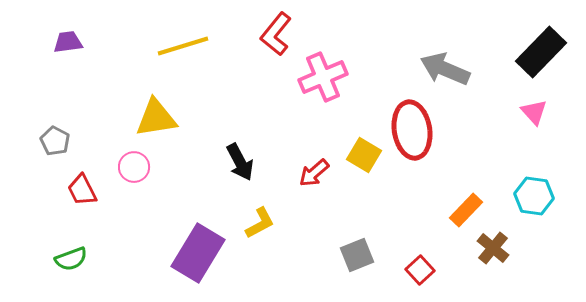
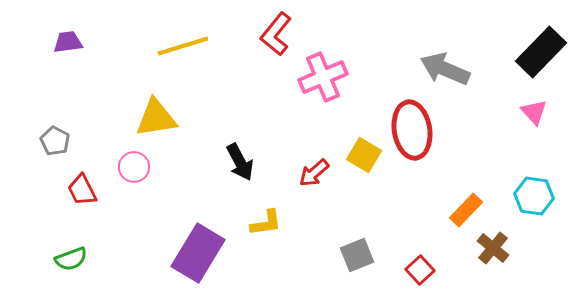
yellow L-shape: moved 6 px right; rotated 20 degrees clockwise
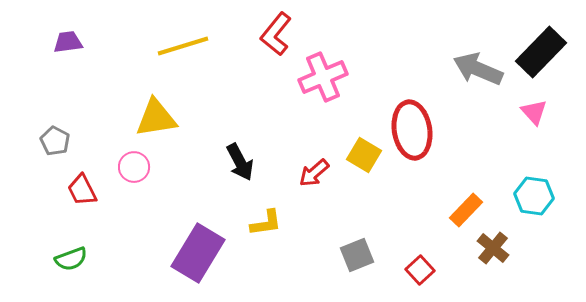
gray arrow: moved 33 px right
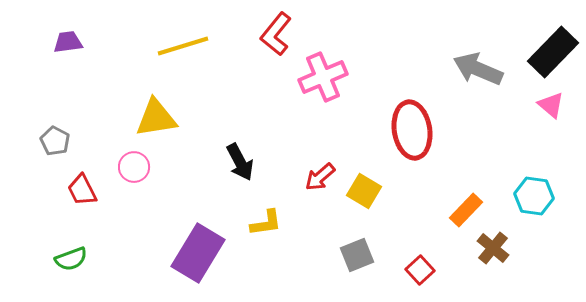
black rectangle: moved 12 px right
pink triangle: moved 17 px right, 7 px up; rotated 8 degrees counterclockwise
yellow square: moved 36 px down
red arrow: moved 6 px right, 4 px down
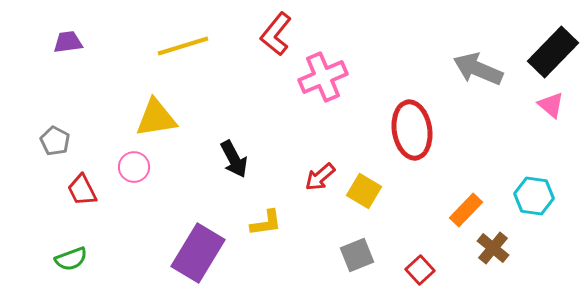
black arrow: moved 6 px left, 3 px up
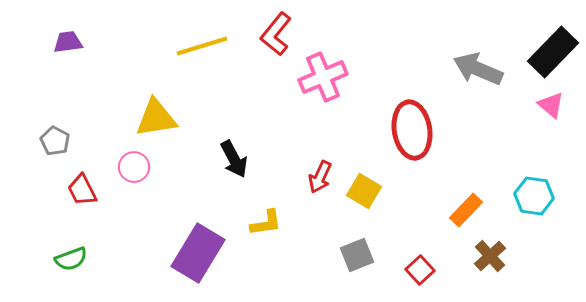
yellow line: moved 19 px right
red arrow: rotated 24 degrees counterclockwise
brown cross: moved 3 px left, 8 px down; rotated 8 degrees clockwise
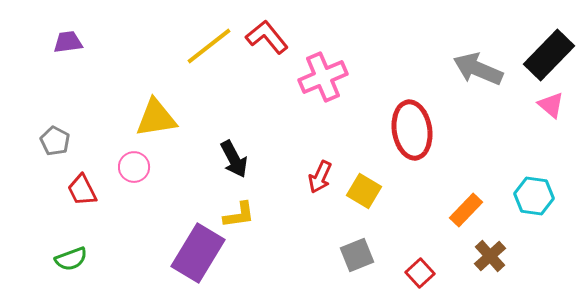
red L-shape: moved 9 px left, 3 px down; rotated 102 degrees clockwise
yellow line: moved 7 px right; rotated 21 degrees counterclockwise
black rectangle: moved 4 px left, 3 px down
yellow L-shape: moved 27 px left, 8 px up
red square: moved 3 px down
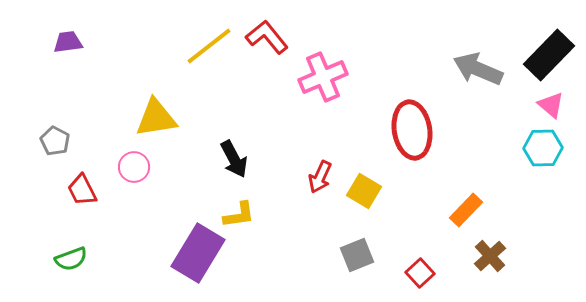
cyan hexagon: moved 9 px right, 48 px up; rotated 9 degrees counterclockwise
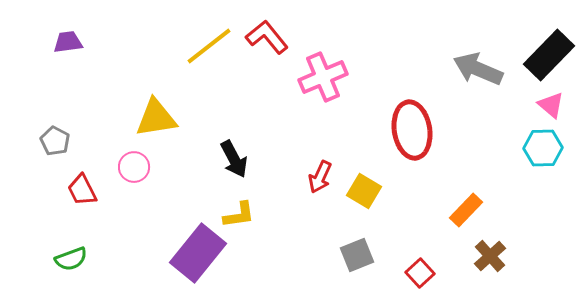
purple rectangle: rotated 8 degrees clockwise
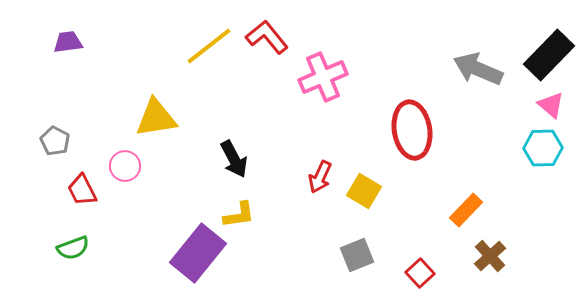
pink circle: moved 9 px left, 1 px up
green semicircle: moved 2 px right, 11 px up
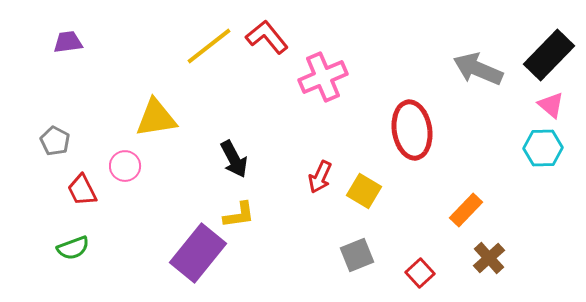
brown cross: moved 1 px left, 2 px down
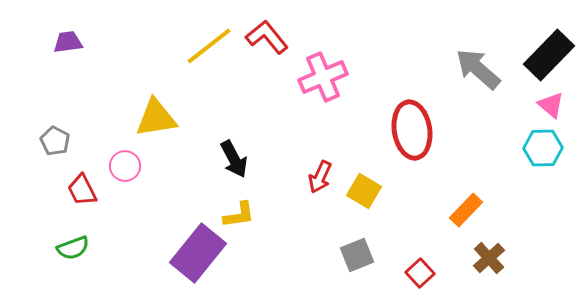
gray arrow: rotated 18 degrees clockwise
